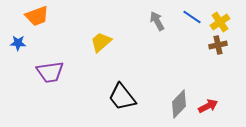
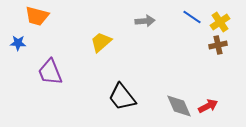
orange trapezoid: rotated 35 degrees clockwise
gray arrow: moved 12 px left; rotated 114 degrees clockwise
purple trapezoid: rotated 76 degrees clockwise
gray diamond: moved 2 px down; rotated 68 degrees counterclockwise
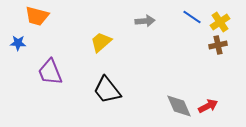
black trapezoid: moved 15 px left, 7 px up
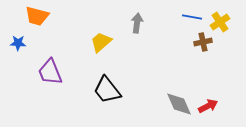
blue line: rotated 24 degrees counterclockwise
gray arrow: moved 8 px left, 2 px down; rotated 78 degrees counterclockwise
brown cross: moved 15 px left, 3 px up
gray diamond: moved 2 px up
